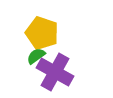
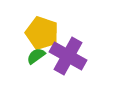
purple cross: moved 13 px right, 16 px up
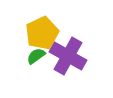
yellow pentagon: rotated 28 degrees clockwise
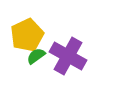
yellow pentagon: moved 15 px left, 2 px down
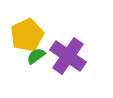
purple cross: rotated 6 degrees clockwise
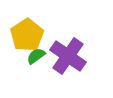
yellow pentagon: rotated 8 degrees counterclockwise
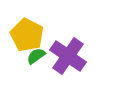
yellow pentagon: rotated 12 degrees counterclockwise
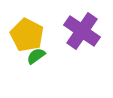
purple cross: moved 14 px right, 25 px up
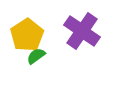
yellow pentagon: rotated 12 degrees clockwise
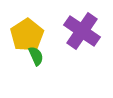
green semicircle: rotated 102 degrees clockwise
